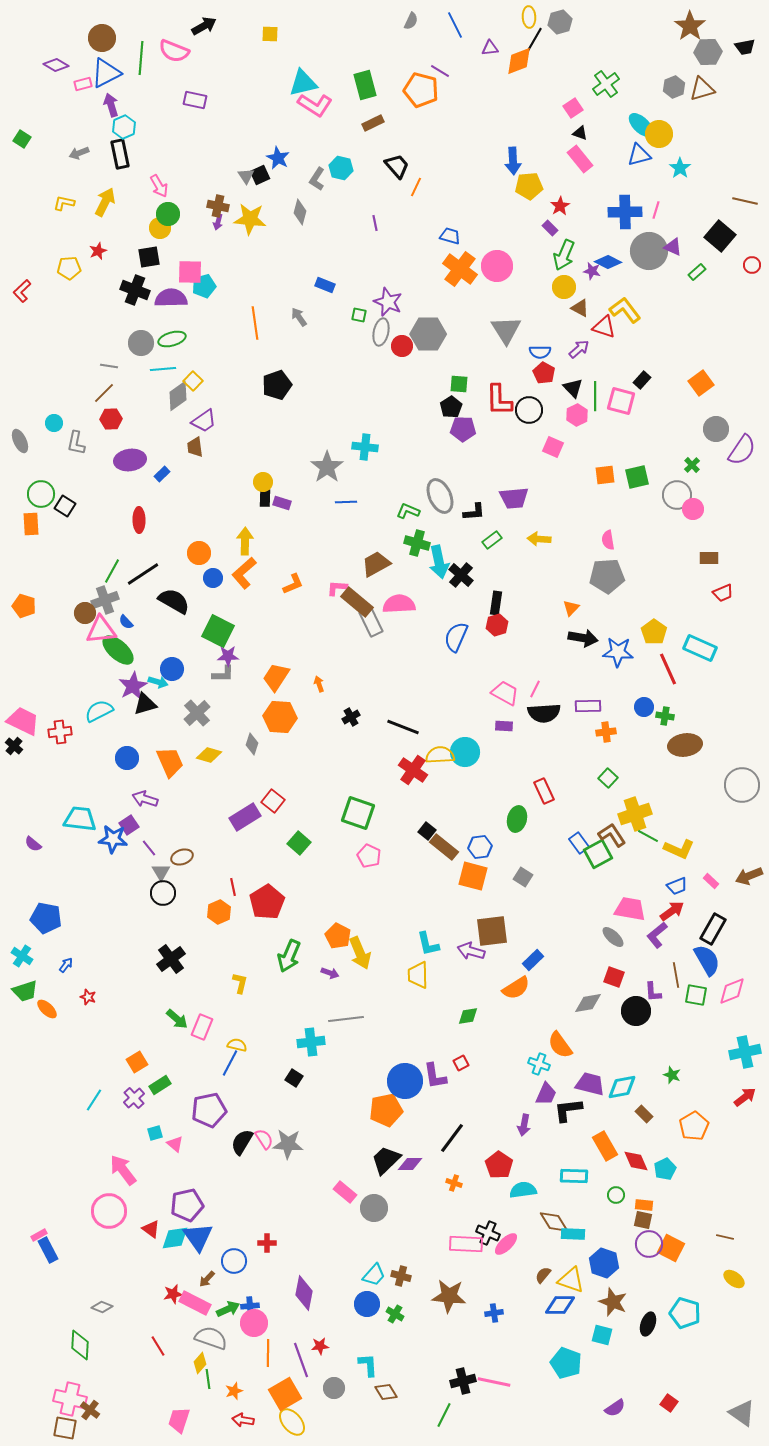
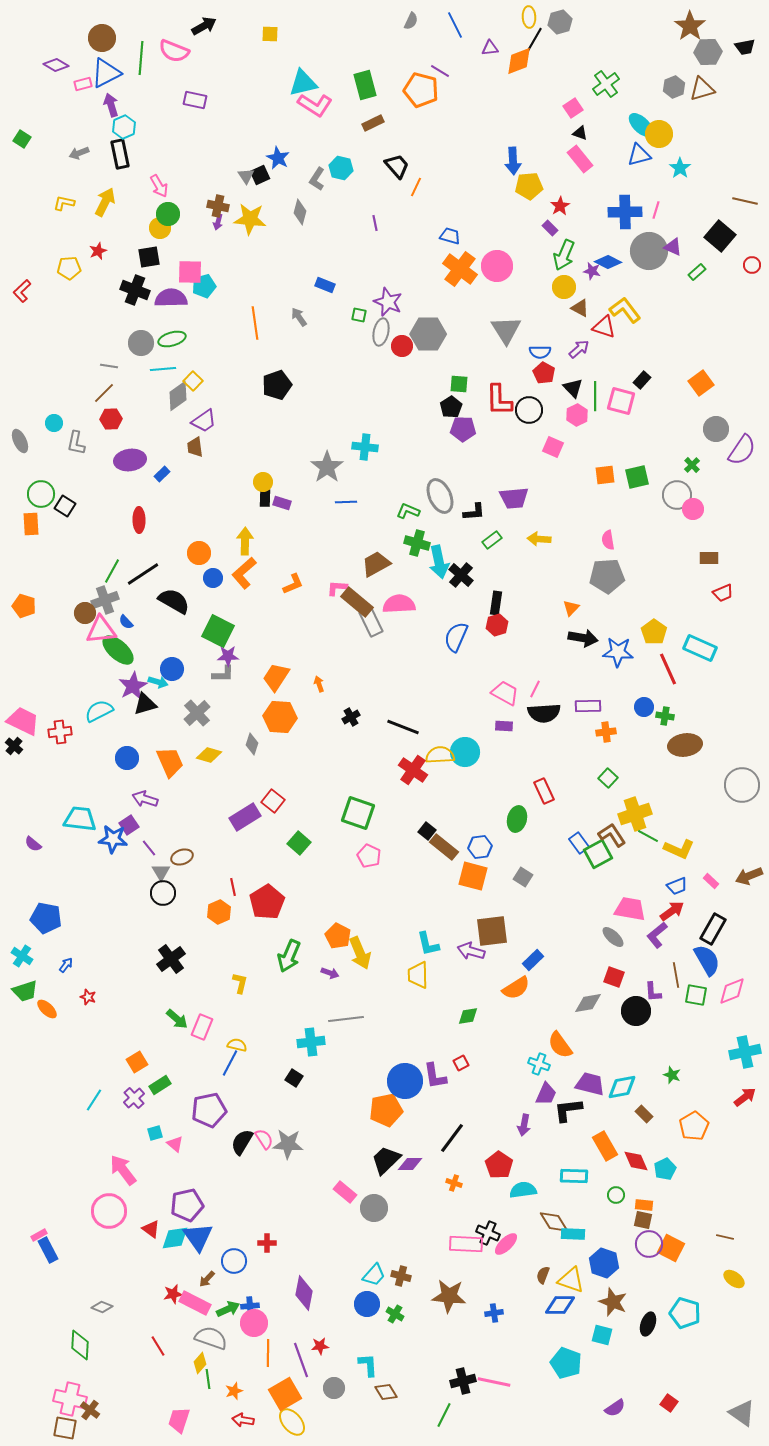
brown semicircle at (543, 1275): rotated 18 degrees counterclockwise
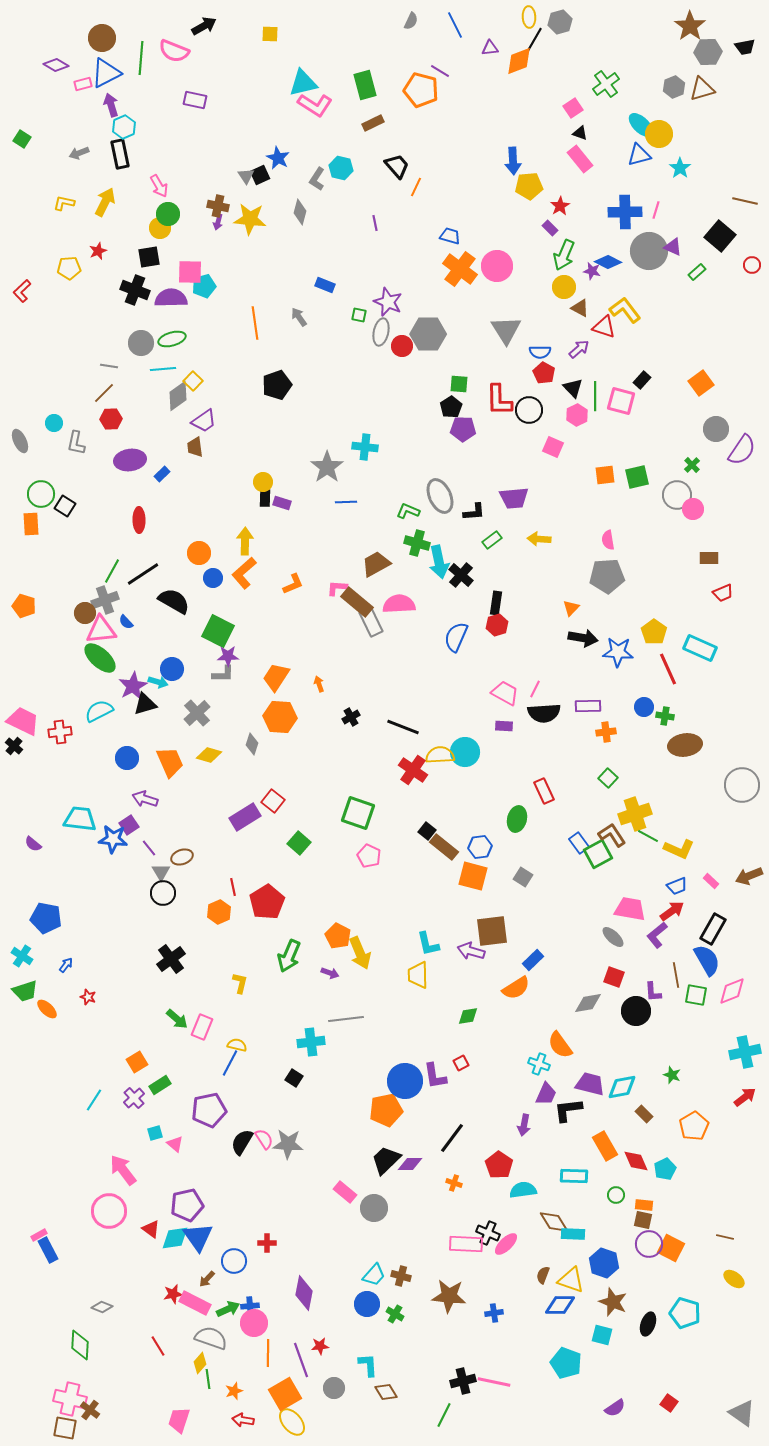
green ellipse at (118, 650): moved 18 px left, 8 px down
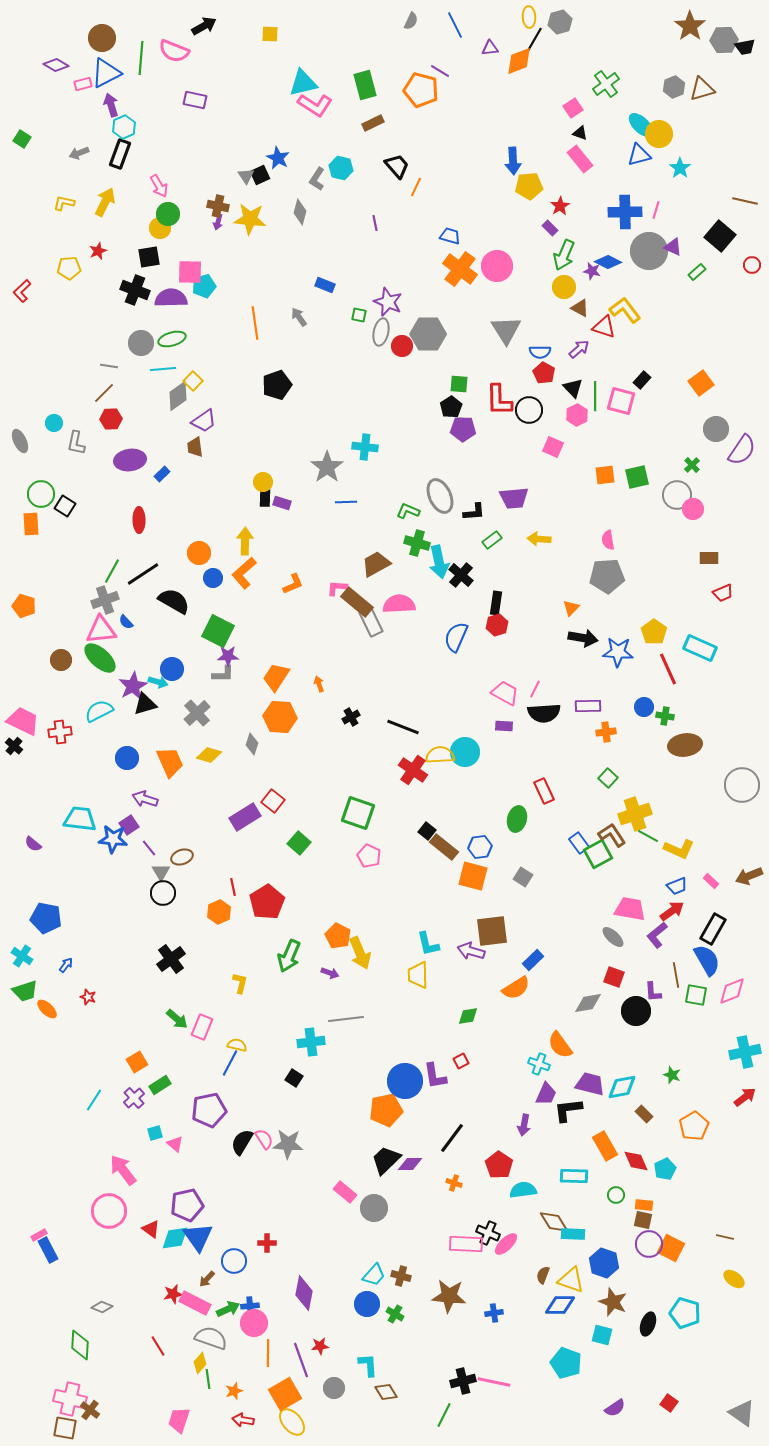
gray hexagon at (708, 52): moved 16 px right, 12 px up
black rectangle at (120, 154): rotated 32 degrees clockwise
brown circle at (85, 613): moved 24 px left, 47 px down
red square at (461, 1063): moved 2 px up
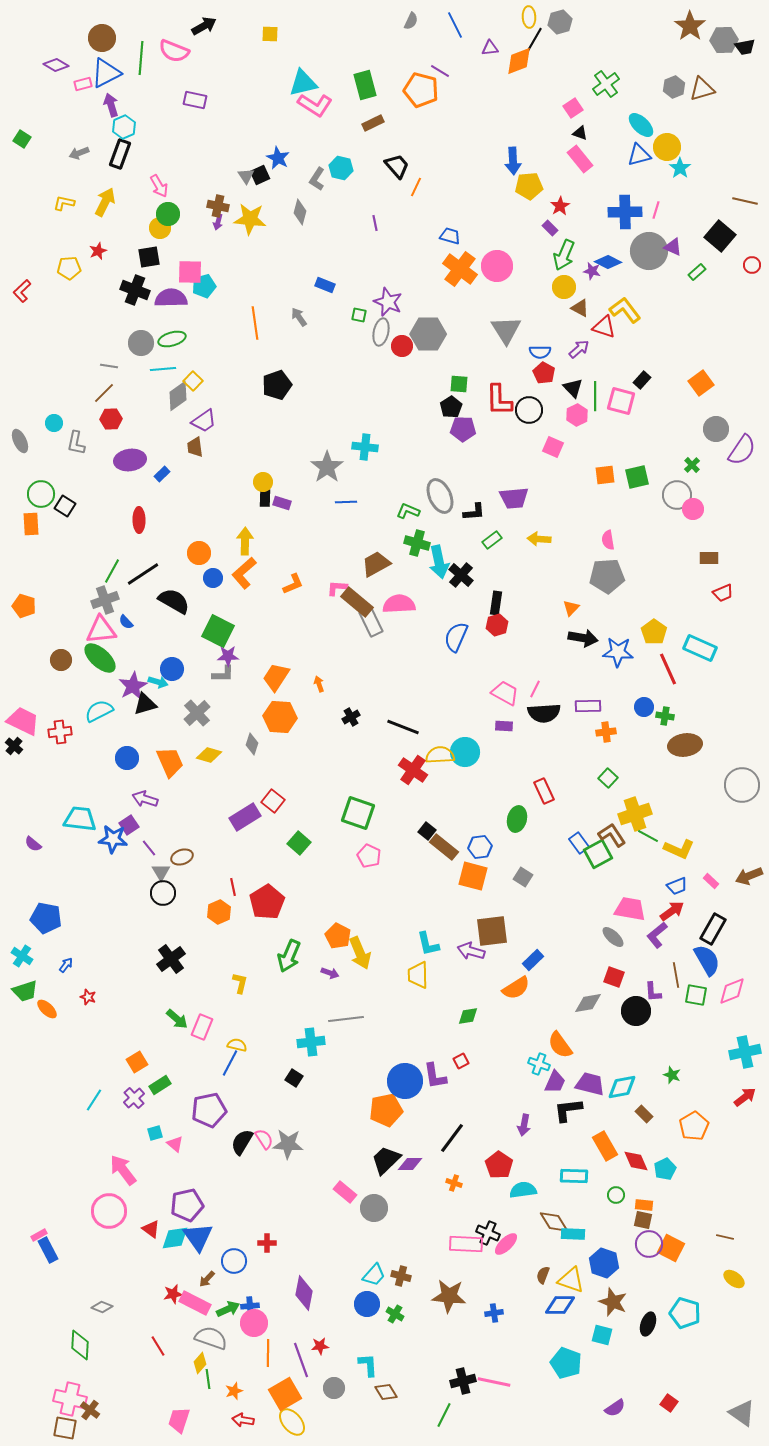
yellow circle at (659, 134): moved 8 px right, 13 px down
purple trapezoid at (546, 1094): moved 9 px right, 12 px up
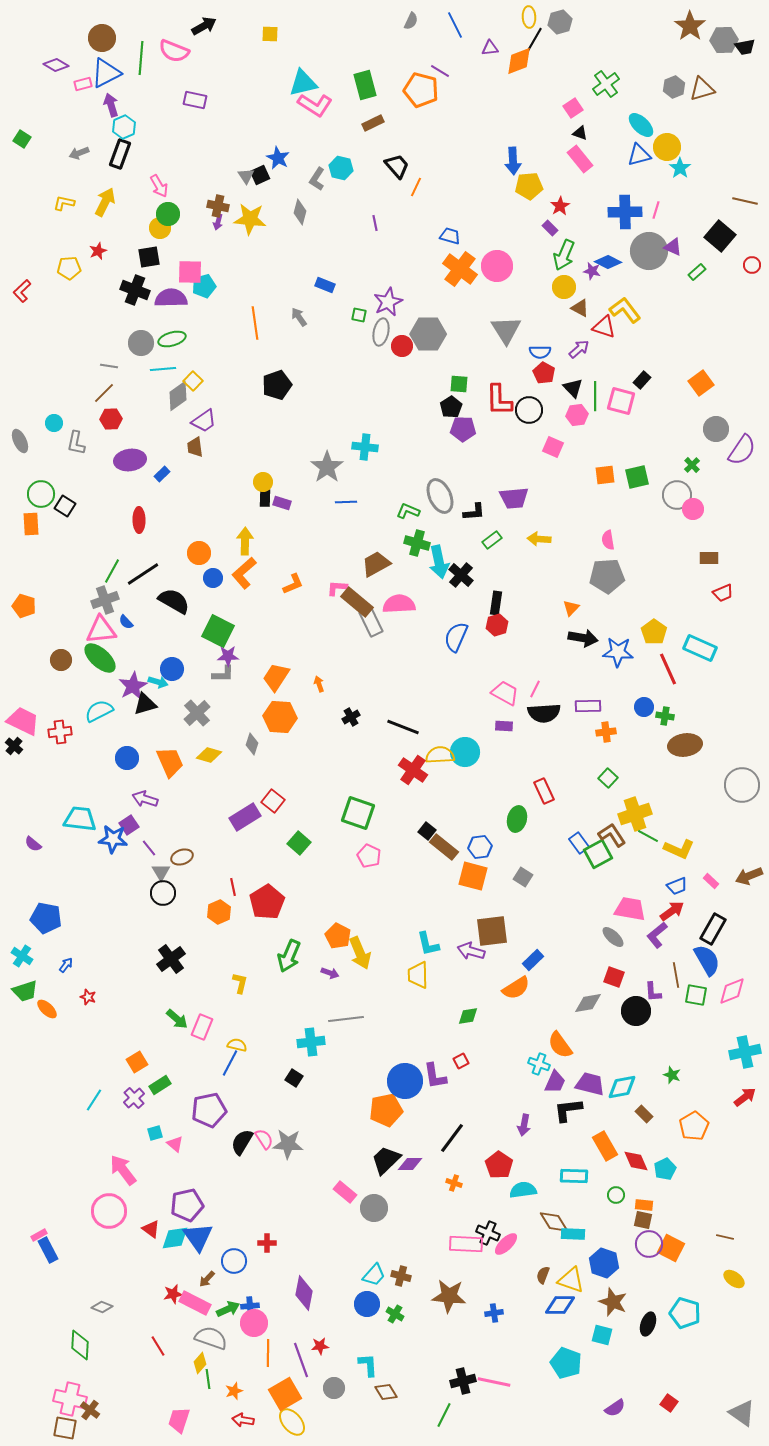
purple star at (388, 302): rotated 24 degrees clockwise
pink hexagon at (577, 415): rotated 20 degrees clockwise
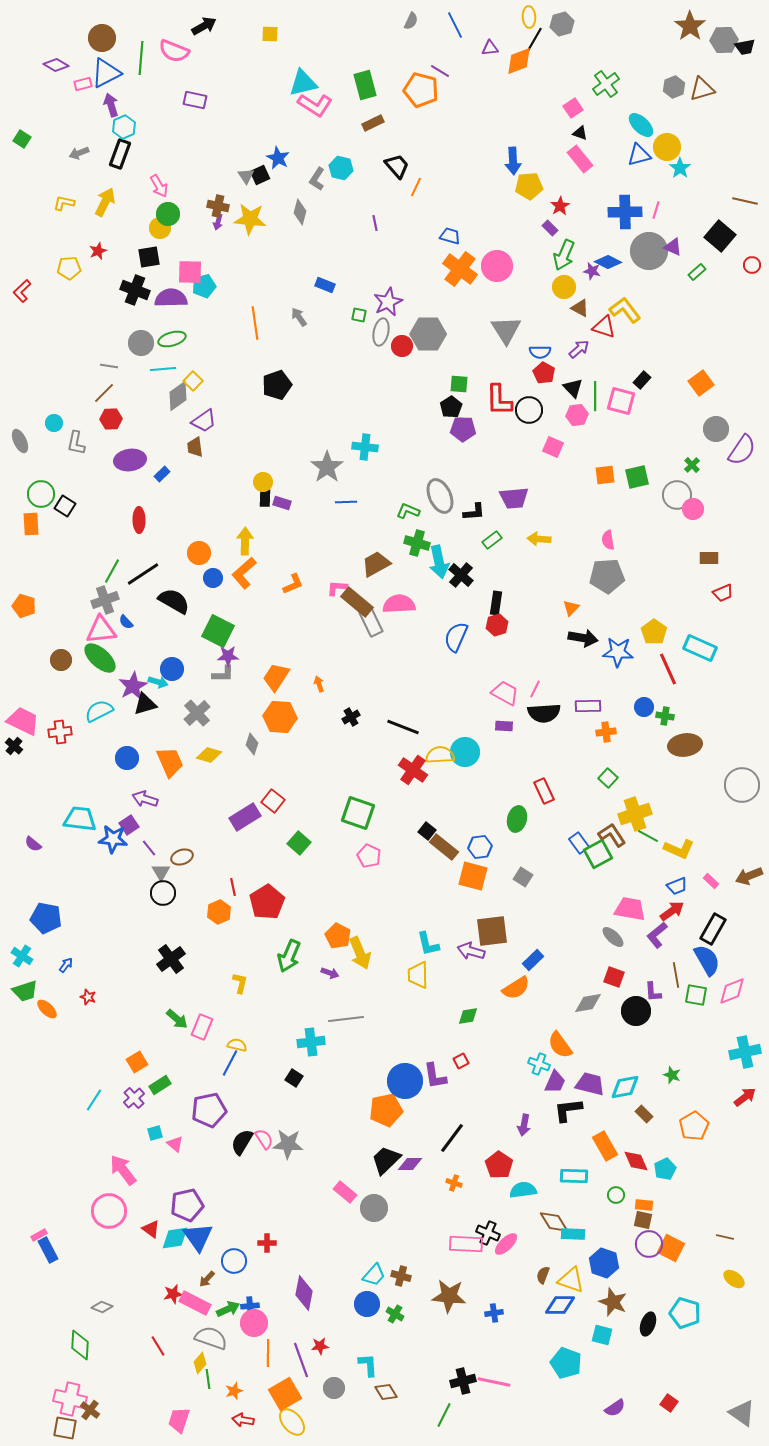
gray hexagon at (560, 22): moved 2 px right, 2 px down
cyan diamond at (622, 1087): moved 3 px right
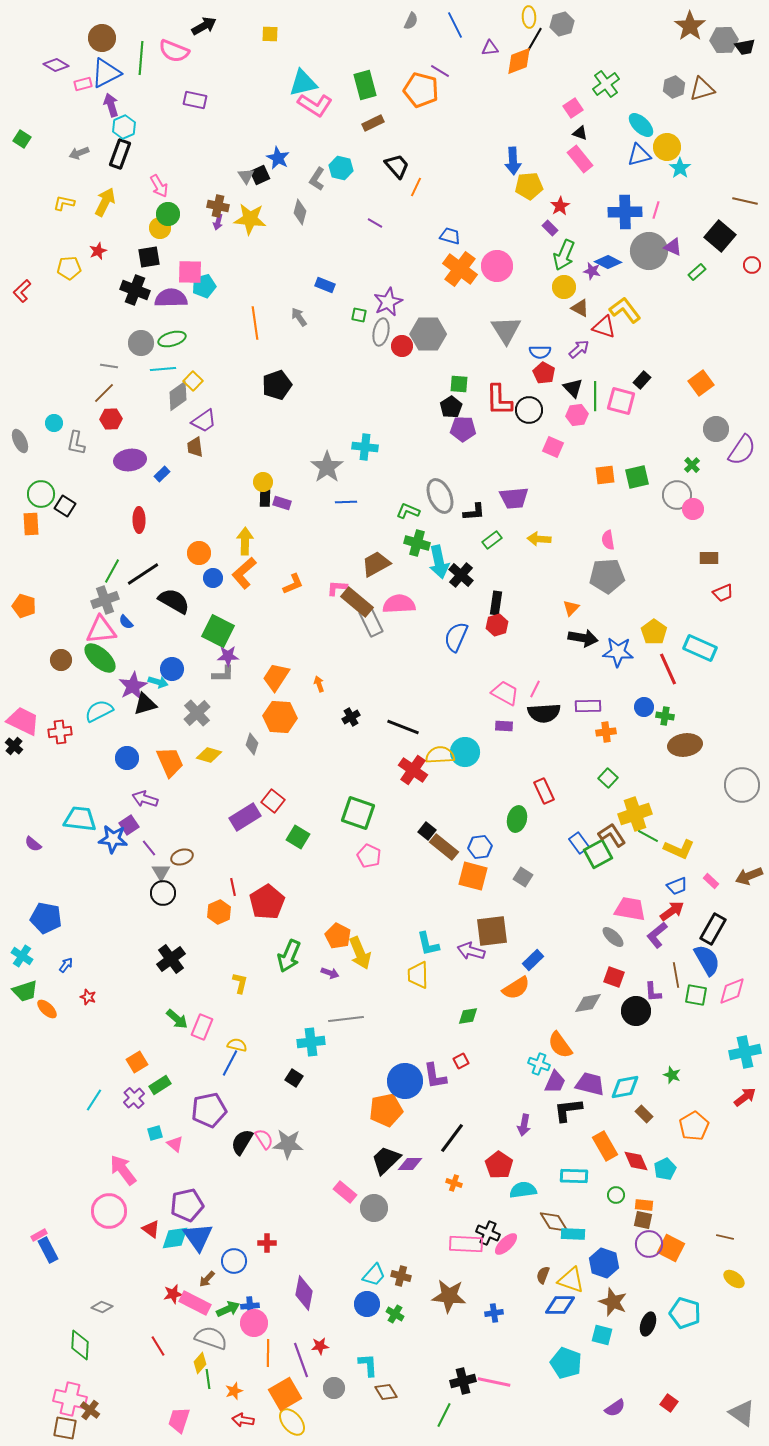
purple line at (375, 223): rotated 49 degrees counterclockwise
green square at (299, 843): moved 1 px left, 6 px up; rotated 10 degrees counterclockwise
